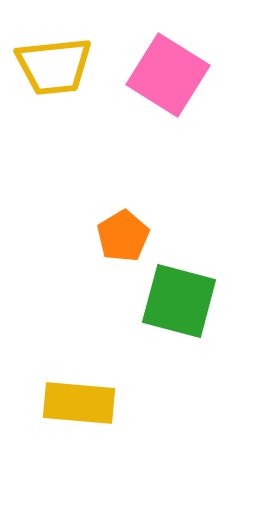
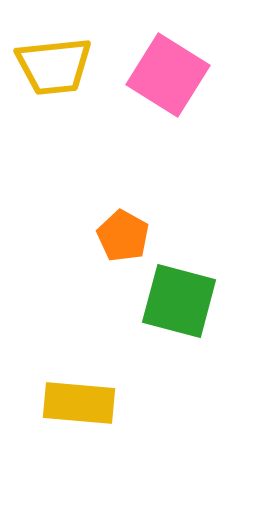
orange pentagon: rotated 12 degrees counterclockwise
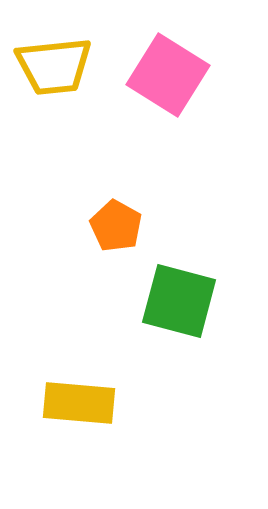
orange pentagon: moved 7 px left, 10 px up
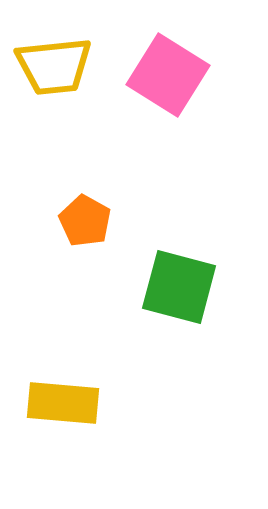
orange pentagon: moved 31 px left, 5 px up
green square: moved 14 px up
yellow rectangle: moved 16 px left
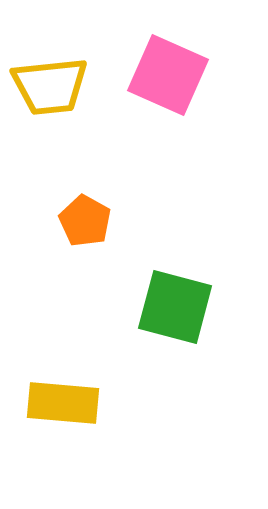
yellow trapezoid: moved 4 px left, 20 px down
pink square: rotated 8 degrees counterclockwise
green square: moved 4 px left, 20 px down
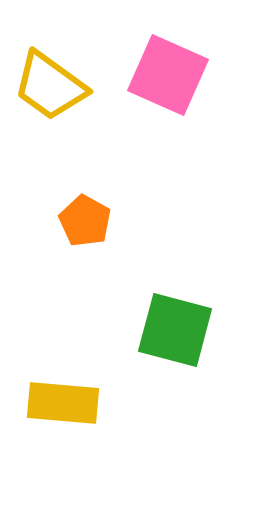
yellow trapezoid: rotated 42 degrees clockwise
green square: moved 23 px down
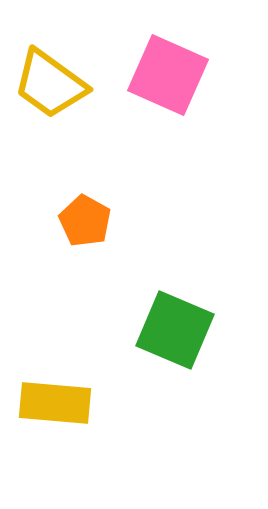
yellow trapezoid: moved 2 px up
green square: rotated 8 degrees clockwise
yellow rectangle: moved 8 px left
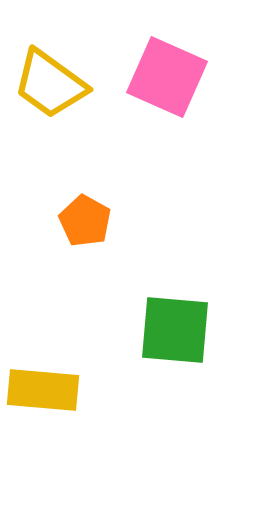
pink square: moved 1 px left, 2 px down
green square: rotated 18 degrees counterclockwise
yellow rectangle: moved 12 px left, 13 px up
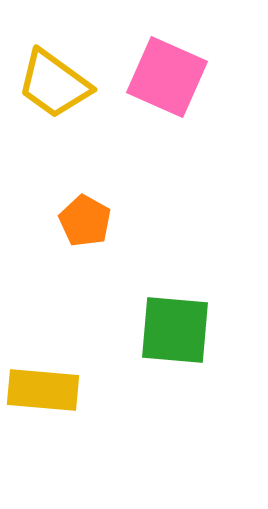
yellow trapezoid: moved 4 px right
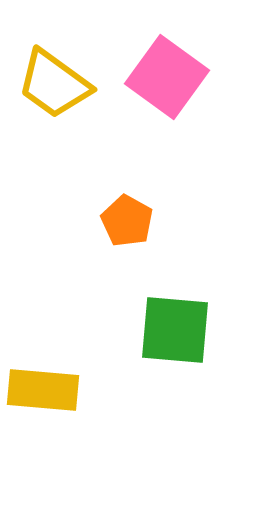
pink square: rotated 12 degrees clockwise
orange pentagon: moved 42 px right
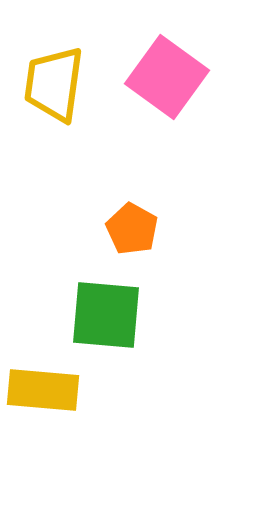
yellow trapezoid: rotated 62 degrees clockwise
orange pentagon: moved 5 px right, 8 px down
green square: moved 69 px left, 15 px up
